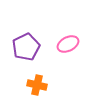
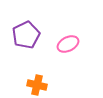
purple pentagon: moved 12 px up
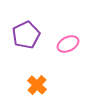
orange cross: rotated 30 degrees clockwise
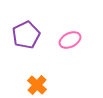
pink ellipse: moved 2 px right, 4 px up
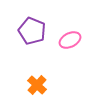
purple pentagon: moved 6 px right, 4 px up; rotated 24 degrees counterclockwise
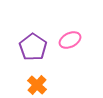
purple pentagon: moved 1 px right, 16 px down; rotated 12 degrees clockwise
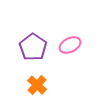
pink ellipse: moved 5 px down
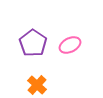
purple pentagon: moved 4 px up
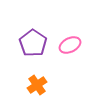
orange cross: rotated 12 degrees clockwise
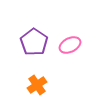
purple pentagon: moved 1 px right, 1 px up
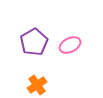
purple pentagon: rotated 8 degrees clockwise
